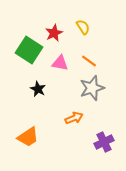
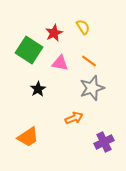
black star: rotated 14 degrees clockwise
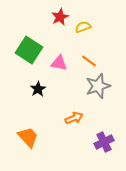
yellow semicircle: rotated 77 degrees counterclockwise
red star: moved 6 px right, 16 px up
pink triangle: moved 1 px left
gray star: moved 6 px right, 2 px up
orange trapezoid: rotated 100 degrees counterclockwise
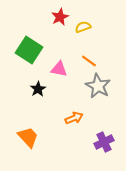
pink triangle: moved 6 px down
gray star: rotated 25 degrees counterclockwise
